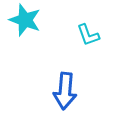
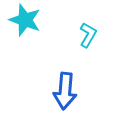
cyan L-shape: rotated 130 degrees counterclockwise
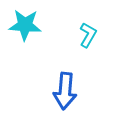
cyan star: moved 5 px down; rotated 16 degrees counterclockwise
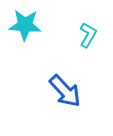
blue arrow: rotated 48 degrees counterclockwise
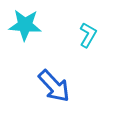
blue arrow: moved 11 px left, 5 px up
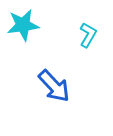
cyan star: moved 2 px left; rotated 12 degrees counterclockwise
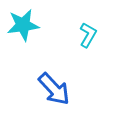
blue arrow: moved 3 px down
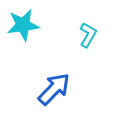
blue arrow: rotated 93 degrees counterclockwise
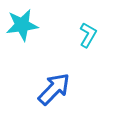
cyan star: moved 1 px left
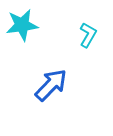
blue arrow: moved 3 px left, 4 px up
